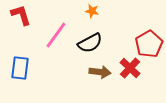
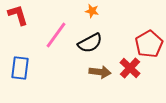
red L-shape: moved 3 px left
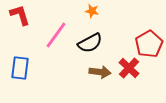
red L-shape: moved 2 px right
red cross: moved 1 px left
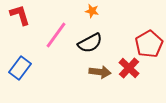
blue rectangle: rotated 30 degrees clockwise
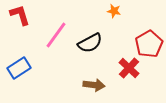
orange star: moved 22 px right
blue rectangle: moved 1 px left; rotated 20 degrees clockwise
brown arrow: moved 6 px left, 13 px down
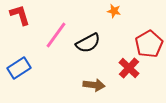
black semicircle: moved 2 px left
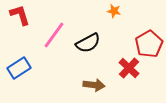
pink line: moved 2 px left
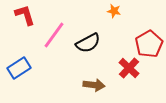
red L-shape: moved 5 px right
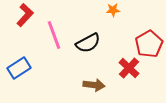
orange star: moved 1 px left, 1 px up; rotated 16 degrees counterclockwise
red L-shape: rotated 60 degrees clockwise
pink line: rotated 56 degrees counterclockwise
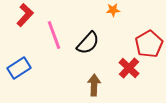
black semicircle: rotated 20 degrees counterclockwise
brown arrow: rotated 95 degrees counterclockwise
